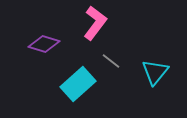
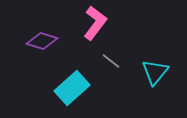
purple diamond: moved 2 px left, 3 px up
cyan rectangle: moved 6 px left, 4 px down
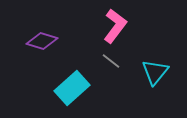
pink L-shape: moved 20 px right, 3 px down
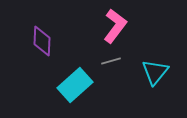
purple diamond: rotated 76 degrees clockwise
gray line: rotated 54 degrees counterclockwise
cyan rectangle: moved 3 px right, 3 px up
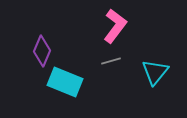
purple diamond: moved 10 px down; rotated 20 degrees clockwise
cyan rectangle: moved 10 px left, 3 px up; rotated 64 degrees clockwise
